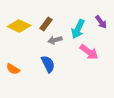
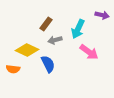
purple arrow: moved 1 px right, 7 px up; rotated 40 degrees counterclockwise
yellow diamond: moved 8 px right, 24 px down
orange semicircle: rotated 24 degrees counterclockwise
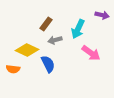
pink arrow: moved 2 px right, 1 px down
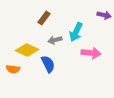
purple arrow: moved 2 px right
brown rectangle: moved 2 px left, 6 px up
cyan arrow: moved 2 px left, 3 px down
pink arrow: rotated 30 degrees counterclockwise
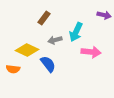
pink arrow: moved 1 px up
blue semicircle: rotated 12 degrees counterclockwise
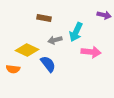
brown rectangle: rotated 64 degrees clockwise
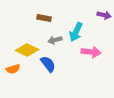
orange semicircle: rotated 24 degrees counterclockwise
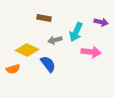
purple arrow: moved 3 px left, 7 px down
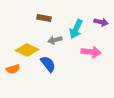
cyan arrow: moved 3 px up
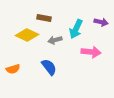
yellow diamond: moved 15 px up
blue semicircle: moved 1 px right, 3 px down
